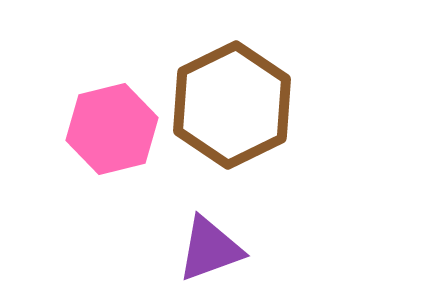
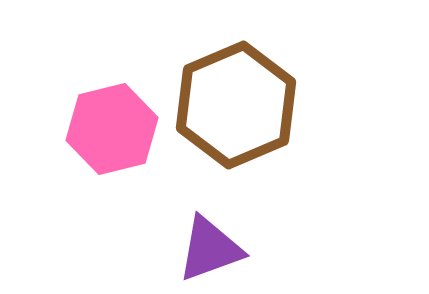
brown hexagon: moved 4 px right; rotated 3 degrees clockwise
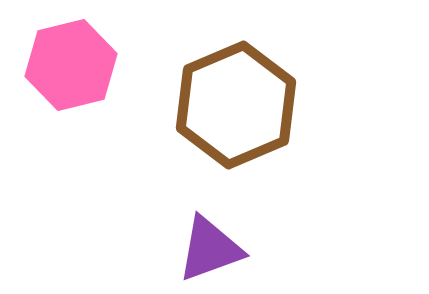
pink hexagon: moved 41 px left, 64 px up
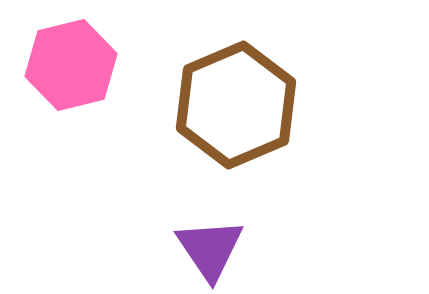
purple triangle: rotated 44 degrees counterclockwise
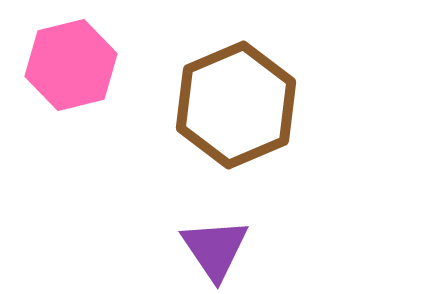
purple triangle: moved 5 px right
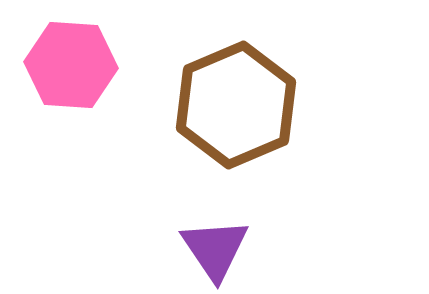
pink hexagon: rotated 18 degrees clockwise
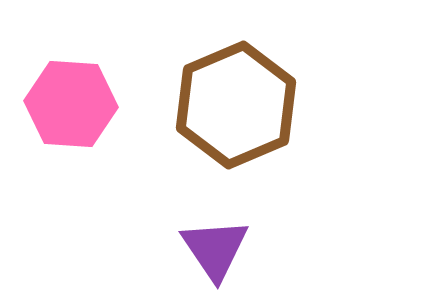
pink hexagon: moved 39 px down
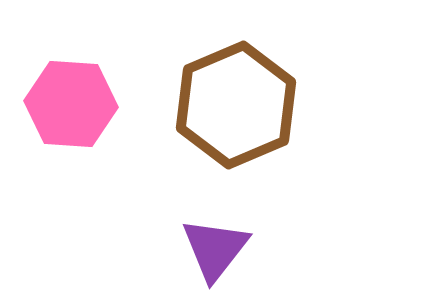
purple triangle: rotated 12 degrees clockwise
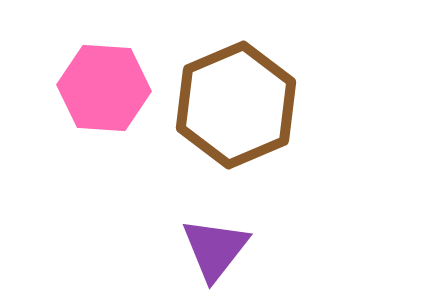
pink hexagon: moved 33 px right, 16 px up
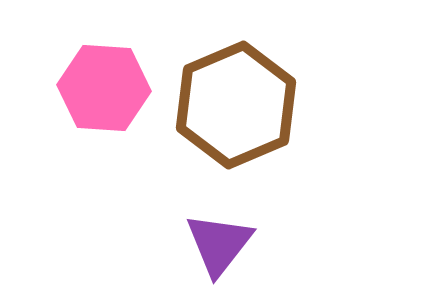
purple triangle: moved 4 px right, 5 px up
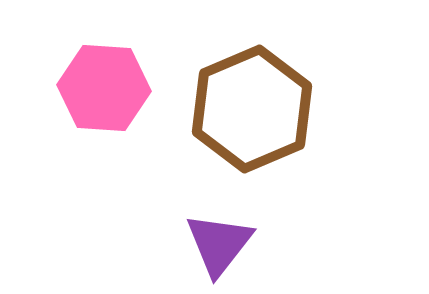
brown hexagon: moved 16 px right, 4 px down
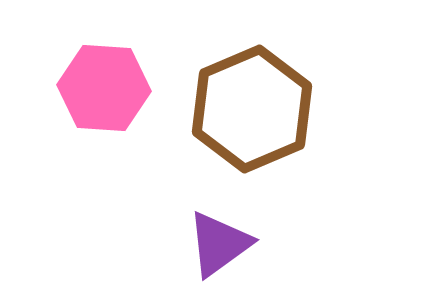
purple triangle: rotated 16 degrees clockwise
